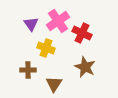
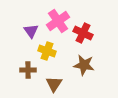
purple triangle: moved 7 px down
red cross: moved 1 px right
yellow cross: moved 1 px right, 3 px down
brown star: moved 1 px left, 2 px up; rotated 15 degrees counterclockwise
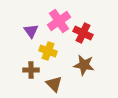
pink cross: moved 1 px right
yellow cross: moved 1 px right
brown cross: moved 3 px right
brown triangle: rotated 18 degrees counterclockwise
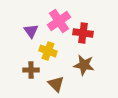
red cross: rotated 18 degrees counterclockwise
brown triangle: moved 2 px right
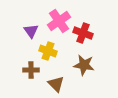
red cross: rotated 12 degrees clockwise
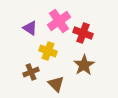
purple triangle: moved 1 px left, 3 px up; rotated 21 degrees counterclockwise
brown star: rotated 30 degrees clockwise
brown cross: moved 2 px down; rotated 21 degrees counterclockwise
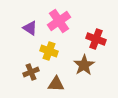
red cross: moved 13 px right, 6 px down
yellow cross: moved 1 px right
brown triangle: rotated 42 degrees counterclockwise
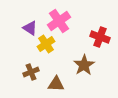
red cross: moved 4 px right, 2 px up
yellow cross: moved 3 px left, 7 px up; rotated 36 degrees clockwise
